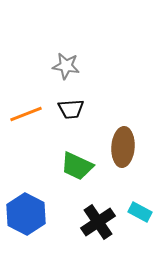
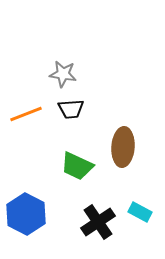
gray star: moved 3 px left, 8 px down
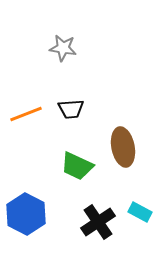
gray star: moved 26 px up
brown ellipse: rotated 15 degrees counterclockwise
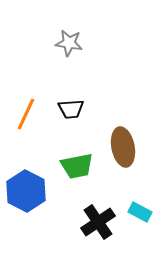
gray star: moved 6 px right, 5 px up
orange line: rotated 44 degrees counterclockwise
green trapezoid: rotated 36 degrees counterclockwise
blue hexagon: moved 23 px up
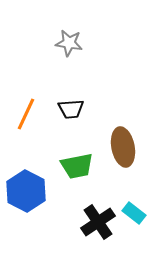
cyan rectangle: moved 6 px left, 1 px down; rotated 10 degrees clockwise
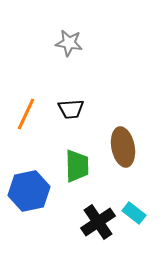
green trapezoid: rotated 80 degrees counterclockwise
blue hexagon: moved 3 px right; rotated 21 degrees clockwise
